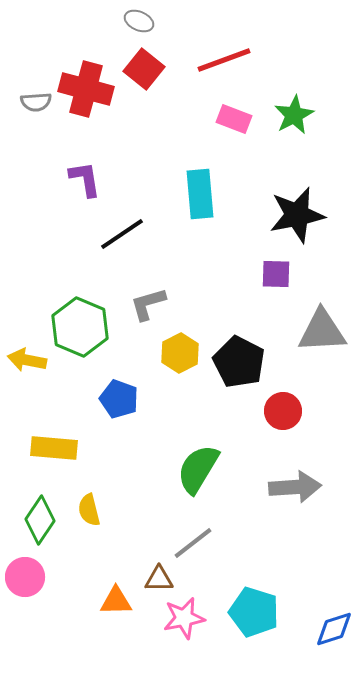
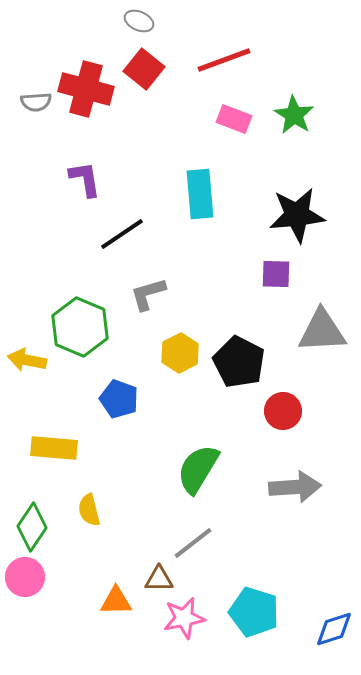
green star: rotated 12 degrees counterclockwise
black star: rotated 6 degrees clockwise
gray L-shape: moved 10 px up
green diamond: moved 8 px left, 7 px down
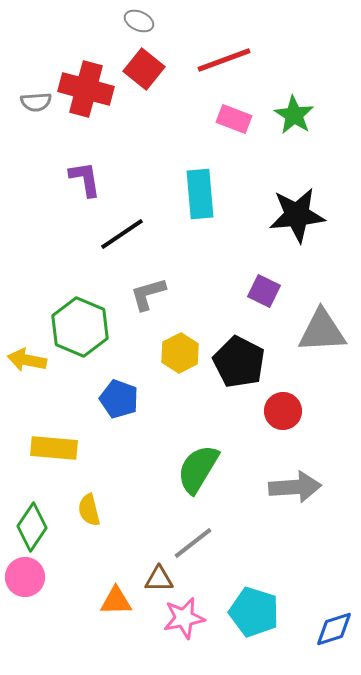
purple square: moved 12 px left, 17 px down; rotated 24 degrees clockwise
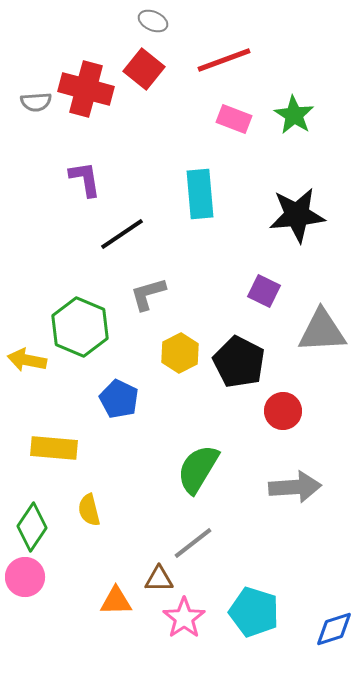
gray ellipse: moved 14 px right
blue pentagon: rotated 6 degrees clockwise
pink star: rotated 24 degrees counterclockwise
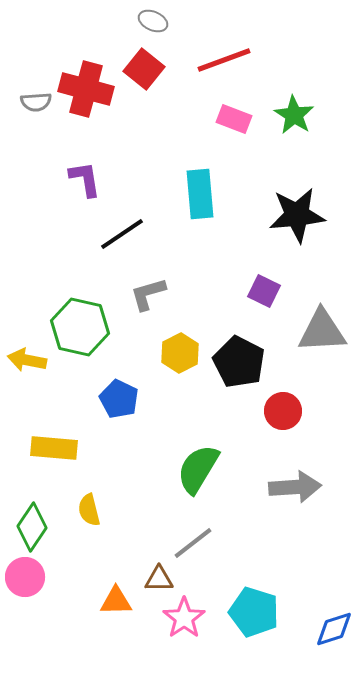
green hexagon: rotated 10 degrees counterclockwise
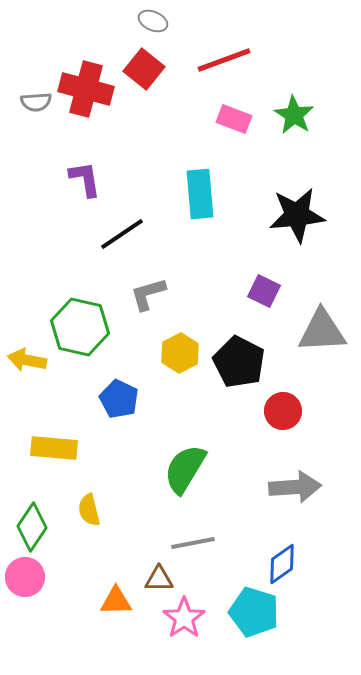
green semicircle: moved 13 px left
gray line: rotated 27 degrees clockwise
blue diamond: moved 52 px left, 65 px up; rotated 18 degrees counterclockwise
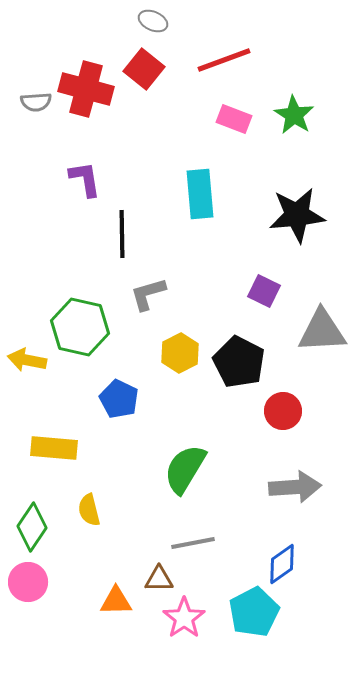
black line: rotated 57 degrees counterclockwise
pink circle: moved 3 px right, 5 px down
cyan pentagon: rotated 27 degrees clockwise
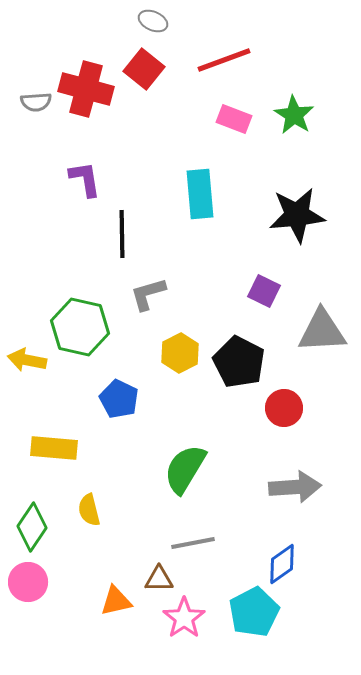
red circle: moved 1 px right, 3 px up
orange triangle: rotated 12 degrees counterclockwise
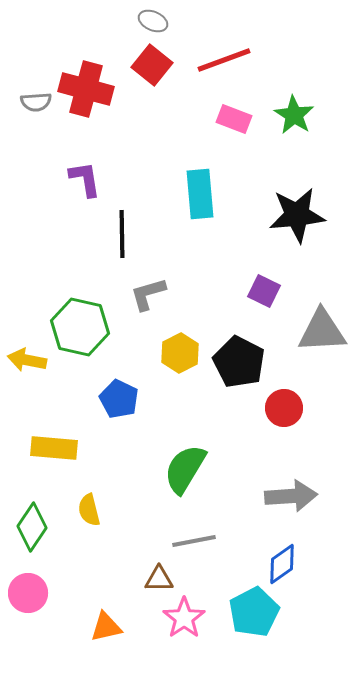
red square: moved 8 px right, 4 px up
gray arrow: moved 4 px left, 9 px down
gray line: moved 1 px right, 2 px up
pink circle: moved 11 px down
orange triangle: moved 10 px left, 26 px down
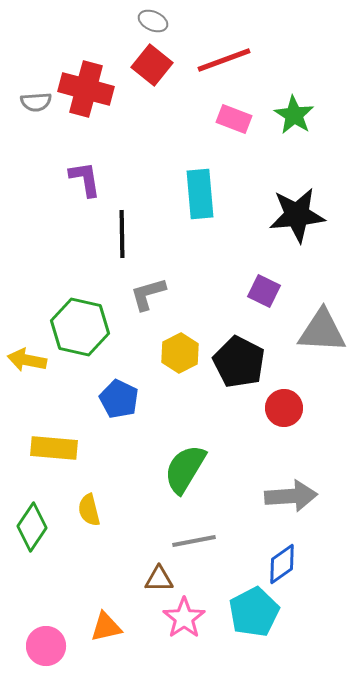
gray triangle: rotated 6 degrees clockwise
pink circle: moved 18 px right, 53 px down
